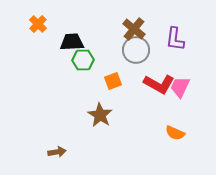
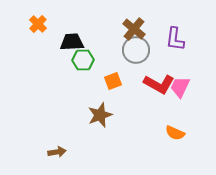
brown star: rotated 20 degrees clockwise
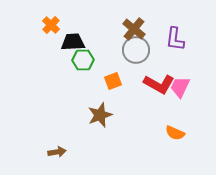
orange cross: moved 13 px right, 1 px down
black trapezoid: moved 1 px right
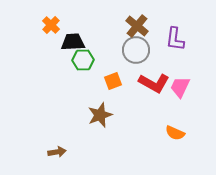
brown cross: moved 3 px right, 3 px up
red L-shape: moved 5 px left, 1 px up
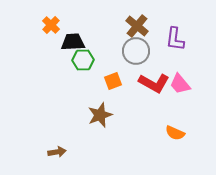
gray circle: moved 1 px down
pink trapezoid: moved 3 px up; rotated 65 degrees counterclockwise
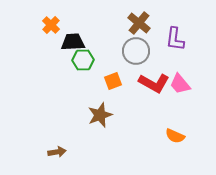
brown cross: moved 2 px right, 3 px up
orange semicircle: moved 3 px down
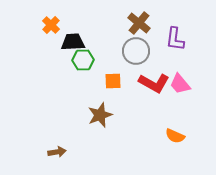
orange square: rotated 18 degrees clockwise
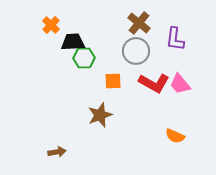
green hexagon: moved 1 px right, 2 px up
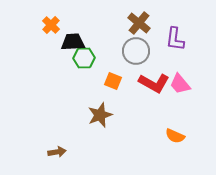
orange square: rotated 24 degrees clockwise
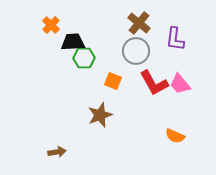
red L-shape: rotated 32 degrees clockwise
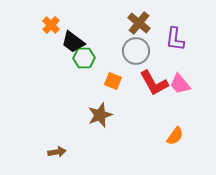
black trapezoid: rotated 140 degrees counterclockwise
orange semicircle: rotated 78 degrees counterclockwise
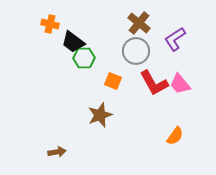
orange cross: moved 1 px left, 1 px up; rotated 30 degrees counterclockwise
purple L-shape: rotated 50 degrees clockwise
